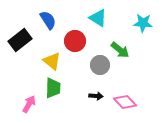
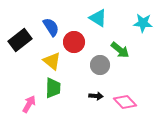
blue semicircle: moved 3 px right, 7 px down
red circle: moved 1 px left, 1 px down
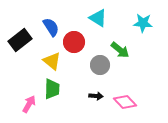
green trapezoid: moved 1 px left, 1 px down
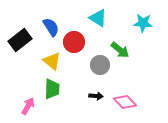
pink arrow: moved 1 px left, 2 px down
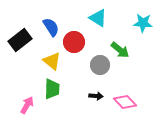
pink arrow: moved 1 px left, 1 px up
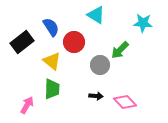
cyan triangle: moved 2 px left, 3 px up
black rectangle: moved 2 px right, 2 px down
green arrow: rotated 96 degrees clockwise
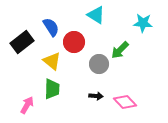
gray circle: moved 1 px left, 1 px up
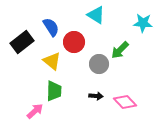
green trapezoid: moved 2 px right, 2 px down
pink arrow: moved 8 px right, 6 px down; rotated 18 degrees clockwise
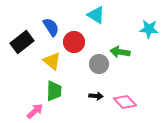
cyan star: moved 6 px right, 6 px down
green arrow: moved 2 px down; rotated 54 degrees clockwise
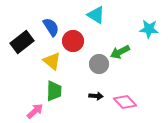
red circle: moved 1 px left, 1 px up
green arrow: rotated 36 degrees counterclockwise
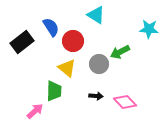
yellow triangle: moved 15 px right, 7 px down
